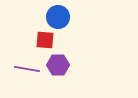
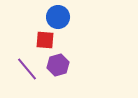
purple hexagon: rotated 15 degrees counterclockwise
purple line: rotated 40 degrees clockwise
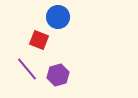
red square: moved 6 px left; rotated 18 degrees clockwise
purple hexagon: moved 10 px down
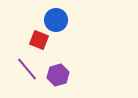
blue circle: moved 2 px left, 3 px down
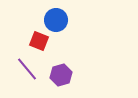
red square: moved 1 px down
purple hexagon: moved 3 px right
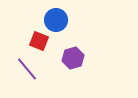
purple hexagon: moved 12 px right, 17 px up
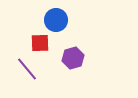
red square: moved 1 px right, 2 px down; rotated 24 degrees counterclockwise
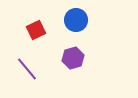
blue circle: moved 20 px right
red square: moved 4 px left, 13 px up; rotated 24 degrees counterclockwise
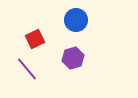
red square: moved 1 px left, 9 px down
